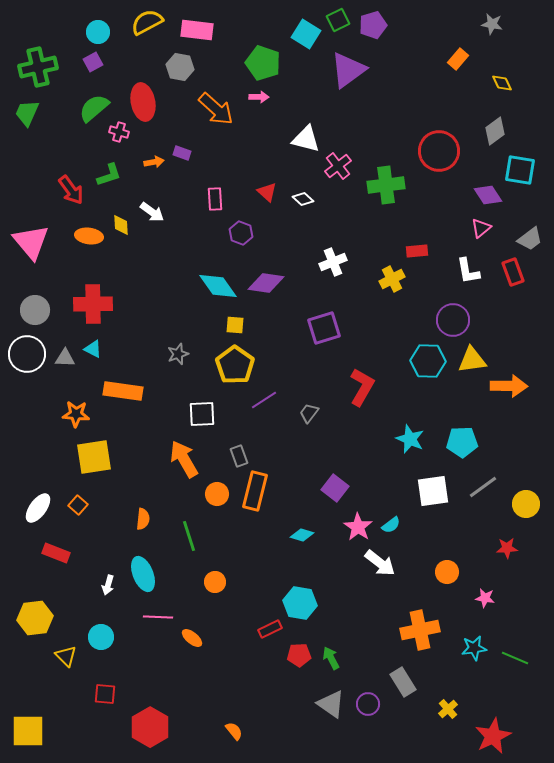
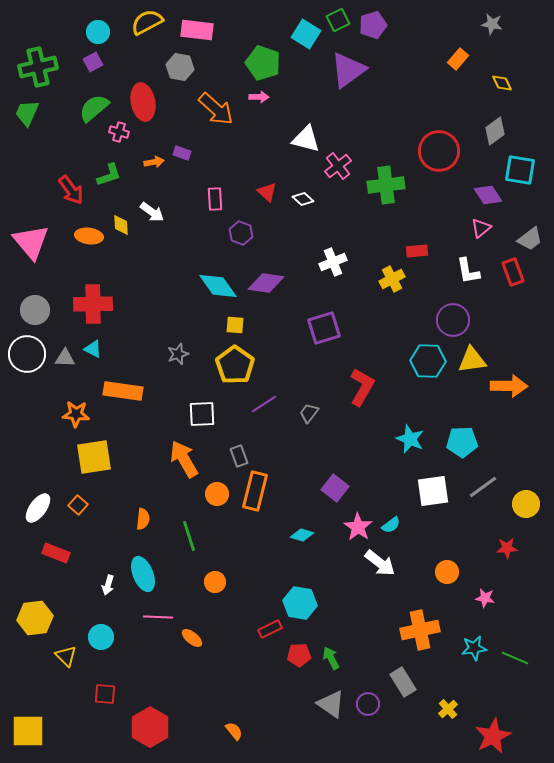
purple line at (264, 400): moved 4 px down
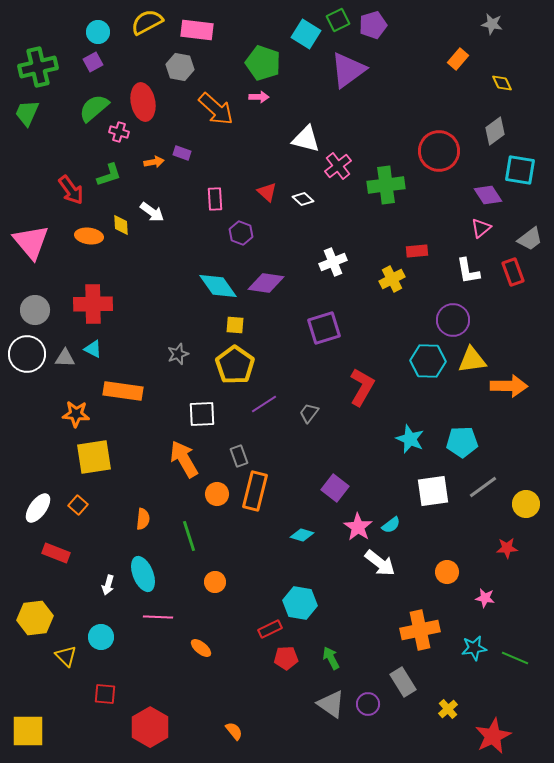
orange ellipse at (192, 638): moved 9 px right, 10 px down
red pentagon at (299, 655): moved 13 px left, 3 px down
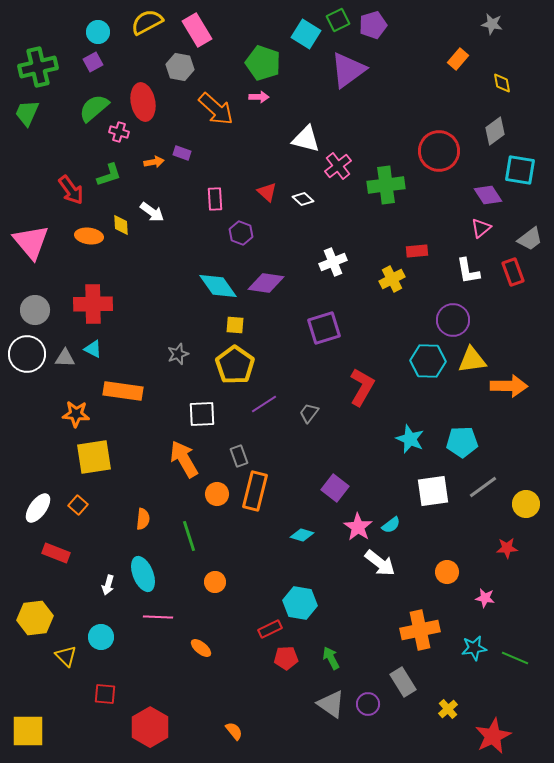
pink rectangle at (197, 30): rotated 52 degrees clockwise
yellow diamond at (502, 83): rotated 15 degrees clockwise
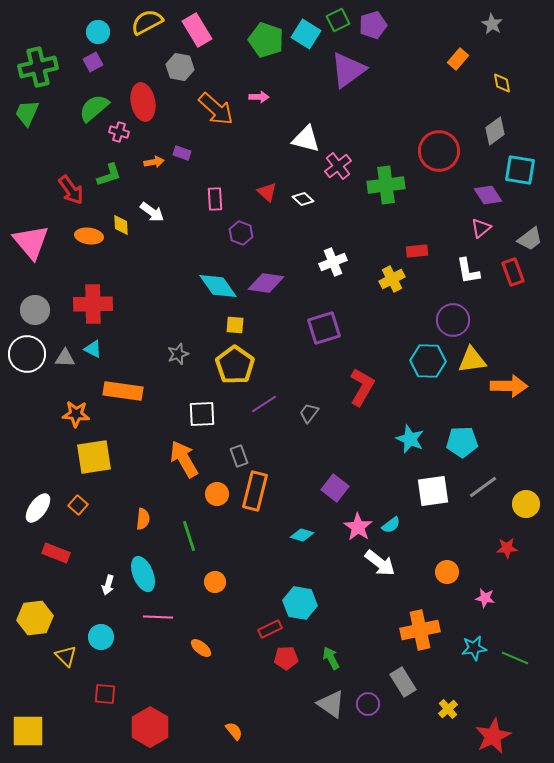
gray star at (492, 24): rotated 20 degrees clockwise
green pentagon at (263, 63): moved 3 px right, 23 px up
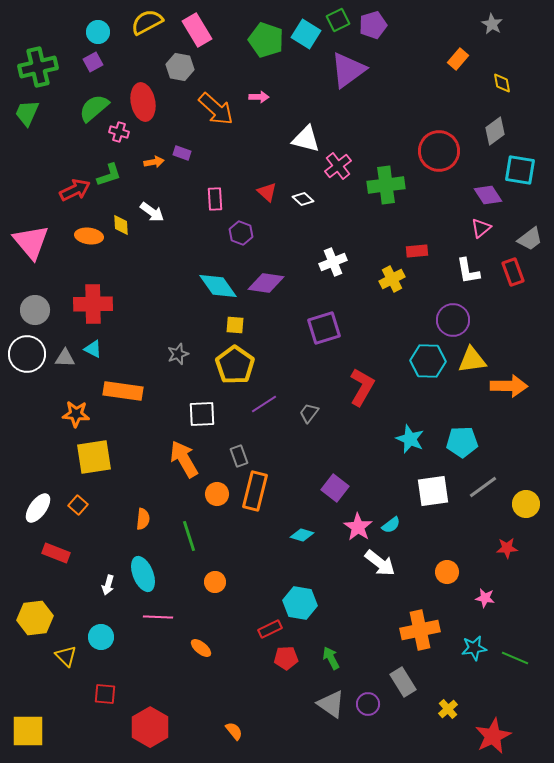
red arrow at (71, 190): moved 4 px right; rotated 80 degrees counterclockwise
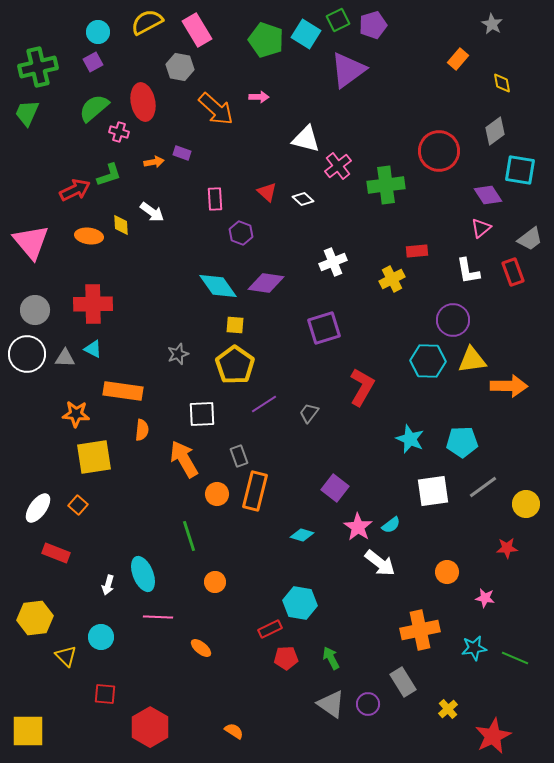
orange semicircle at (143, 519): moved 1 px left, 89 px up
orange semicircle at (234, 731): rotated 18 degrees counterclockwise
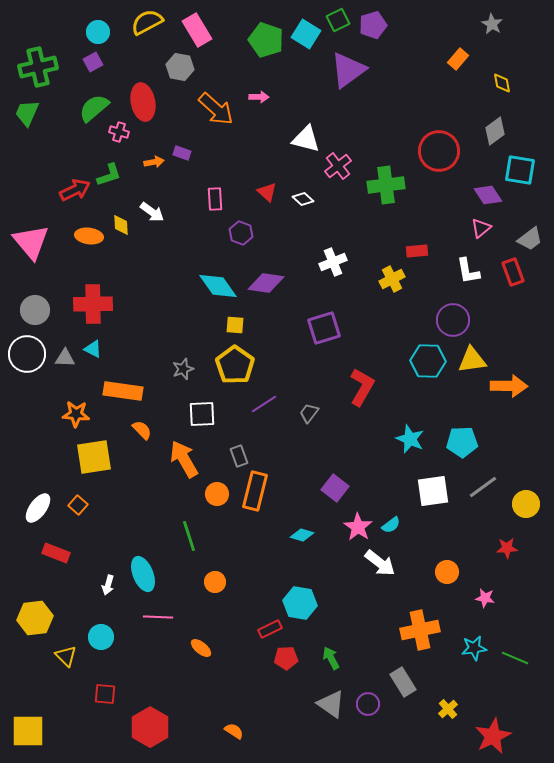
gray star at (178, 354): moved 5 px right, 15 px down
orange semicircle at (142, 430): rotated 50 degrees counterclockwise
